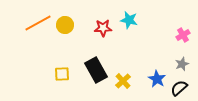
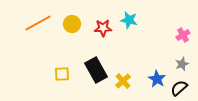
yellow circle: moved 7 px right, 1 px up
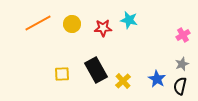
black semicircle: moved 1 px right, 2 px up; rotated 36 degrees counterclockwise
